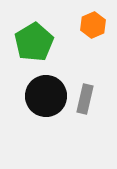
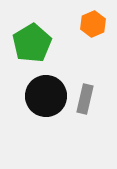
orange hexagon: moved 1 px up
green pentagon: moved 2 px left, 1 px down
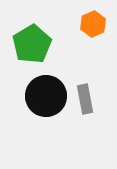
green pentagon: moved 1 px down
gray rectangle: rotated 24 degrees counterclockwise
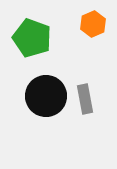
green pentagon: moved 6 px up; rotated 21 degrees counterclockwise
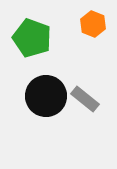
orange hexagon: rotated 15 degrees counterclockwise
gray rectangle: rotated 40 degrees counterclockwise
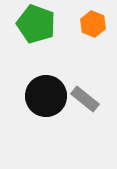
green pentagon: moved 4 px right, 14 px up
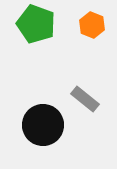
orange hexagon: moved 1 px left, 1 px down
black circle: moved 3 px left, 29 px down
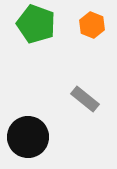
black circle: moved 15 px left, 12 px down
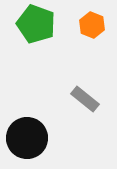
black circle: moved 1 px left, 1 px down
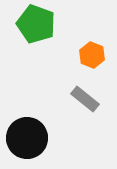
orange hexagon: moved 30 px down
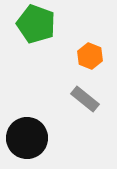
orange hexagon: moved 2 px left, 1 px down
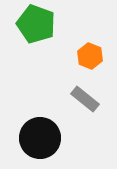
black circle: moved 13 px right
